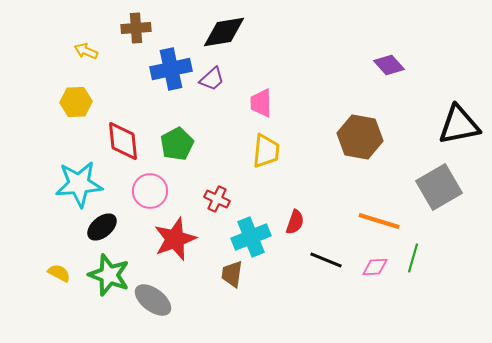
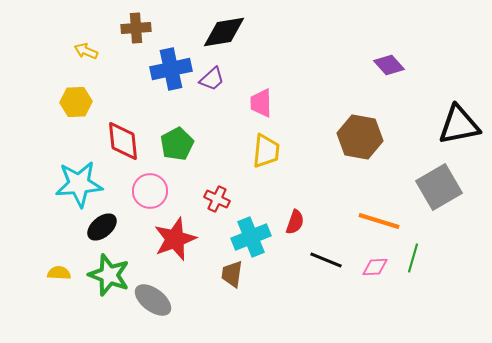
yellow semicircle: rotated 25 degrees counterclockwise
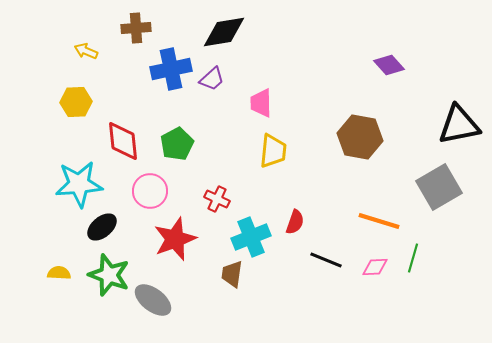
yellow trapezoid: moved 7 px right
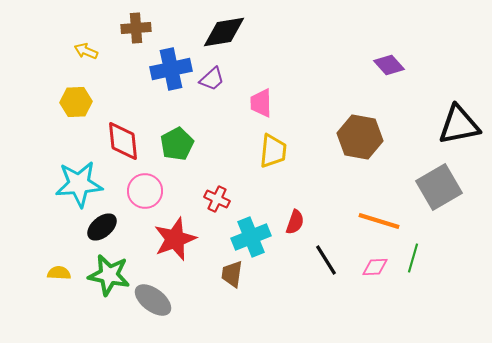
pink circle: moved 5 px left
black line: rotated 36 degrees clockwise
green star: rotated 9 degrees counterclockwise
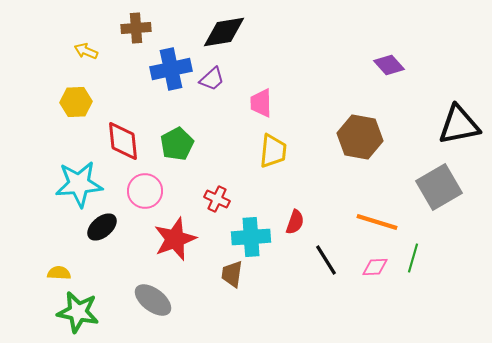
orange line: moved 2 px left, 1 px down
cyan cross: rotated 18 degrees clockwise
green star: moved 31 px left, 37 px down
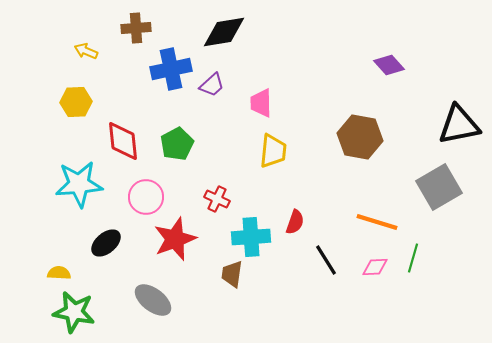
purple trapezoid: moved 6 px down
pink circle: moved 1 px right, 6 px down
black ellipse: moved 4 px right, 16 px down
green star: moved 4 px left
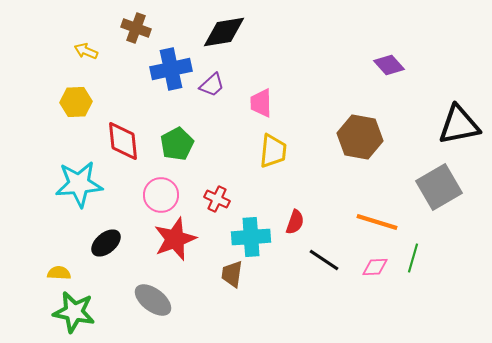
brown cross: rotated 24 degrees clockwise
pink circle: moved 15 px right, 2 px up
black line: moved 2 px left; rotated 24 degrees counterclockwise
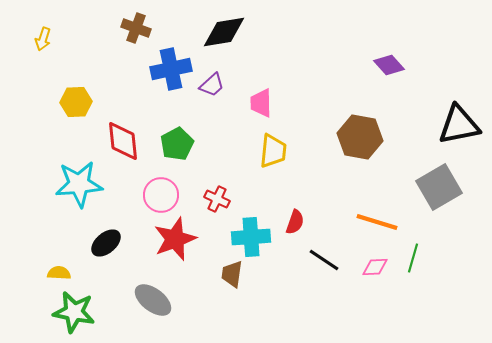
yellow arrow: moved 43 px left, 12 px up; rotated 95 degrees counterclockwise
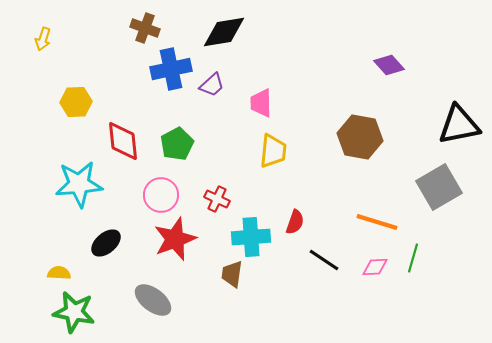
brown cross: moved 9 px right
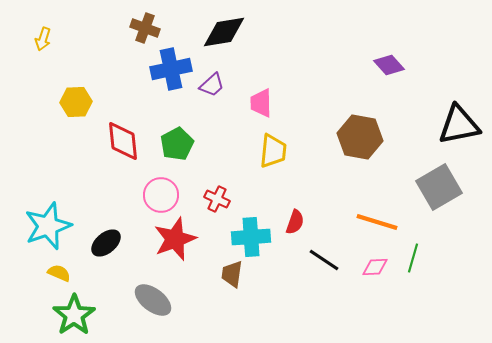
cyan star: moved 31 px left, 42 px down; rotated 15 degrees counterclockwise
yellow semicircle: rotated 20 degrees clockwise
green star: moved 3 px down; rotated 27 degrees clockwise
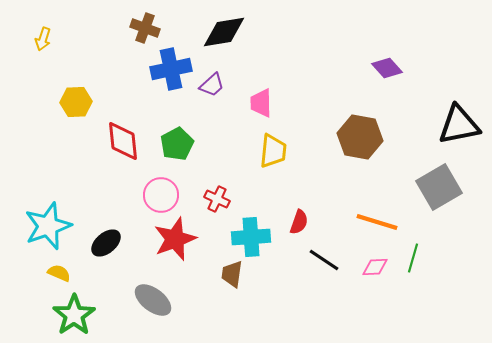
purple diamond: moved 2 px left, 3 px down
red semicircle: moved 4 px right
